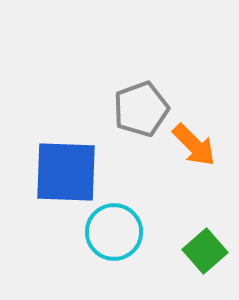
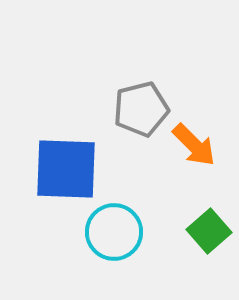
gray pentagon: rotated 6 degrees clockwise
blue square: moved 3 px up
green square: moved 4 px right, 20 px up
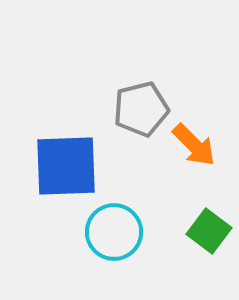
blue square: moved 3 px up; rotated 4 degrees counterclockwise
green square: rotated 12 degrees counterclockwise
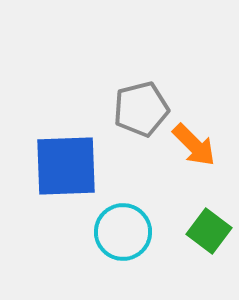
cyan circle: moved 9 px right
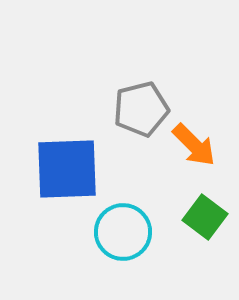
blue square: moved 1 px right, 3 px down
green square: moved 4 px left, 14 px up
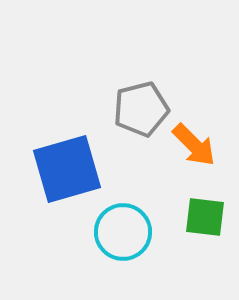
blue square: rotated 14 degrees counterclockwise
green square: rotated 30 degrees counterclockwise
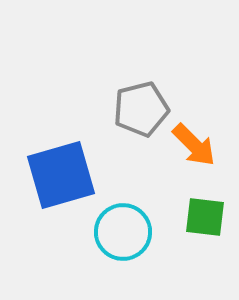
blue square: moved 6 px left, 6 px down
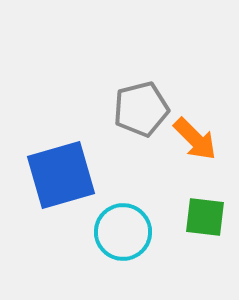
orange arrow: moved 1 px right, 6 px up
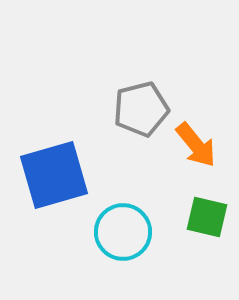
orange arrow: moved 1 px right, 6 px down; rotated 6 degrees clockwise
blue square: moved 7 px left
green square: moved 2 px right; rotated 6 degrees clockwise
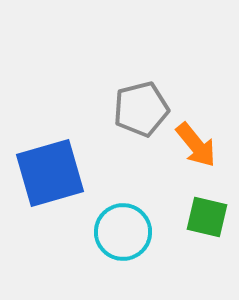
blue square: moved 4 px left, 2 px up
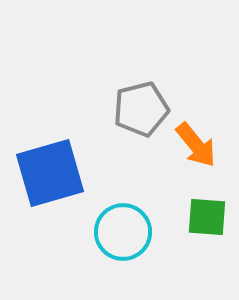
green square: rotated 9 degrees counterclockwise
